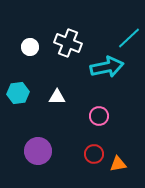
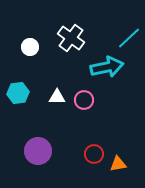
white cross: moved 3 px right, 5 px up; rotated 16 degrees clockwise
pink circle: moved 15 px left, 16 px up
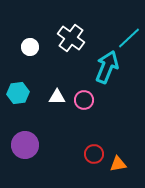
cyan arrow: rotated 56 degrees counterclockwise
purple circle: moved 13 px left, 6 px up
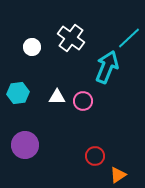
white circle: moved 2 px right
pink circle: moved 1 px left, 1 px down
red circle: moved 1 px right, 2 px down
orange triangle: moved 11 px down; rotated 24 degrees counterclockwise
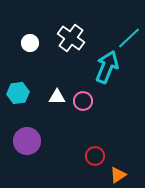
white circle: moved 2 px left, 4 px up
purple circle: moved 2 px right, 4 px up
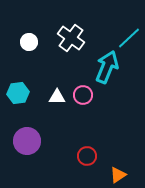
white circle: moved 1 px left, 1 px up
pink circle: moved 6 px up
red circle: moved 8 px left
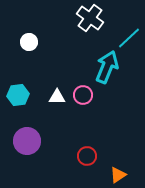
white cross: moved 19 px right, 20 px up
cyan hexagon: moved 2 px down
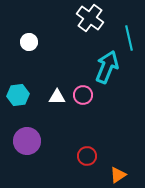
cyan line: rotated 60 degrees counterclockwise
